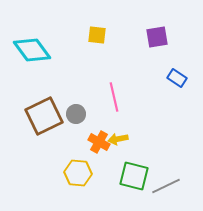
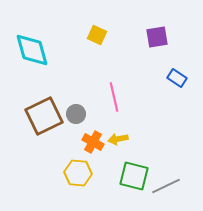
yellow square: rotated 18 degrees clockwise
cyan diamond: rotated 21 degrees clockwise
orange cross: moved 6 px left
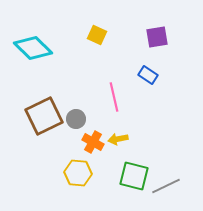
cyan diamond: moved 1 px right, 2 px up; rotated 30 degrees counterclockwise
blue rectangle: moved 29 px left, 3 px up
gray circle: moved 5 px down
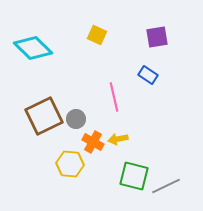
yellow hexagon: moved 8 px left, 9 px up
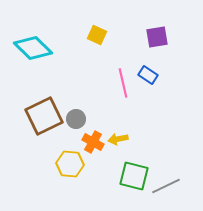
pink line: moved 9 px right, 14 px up
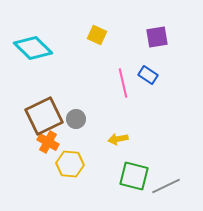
orange cross: moved 45 px left
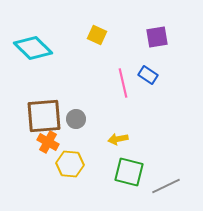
brown square: rotated 21 degrees clockwise
green square: moved 5 px left, 4 px up
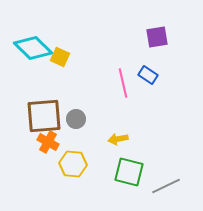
yellow square: moved 37 px left, 22 px down
yellow hexagon: moved 3 px right
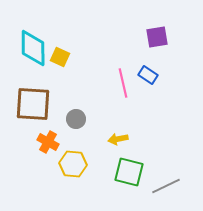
cyan diamond: rotated 45 degrees clockwise
brown square: moved 11 px left, 12 px up; rotated 9 degrees clockwise
